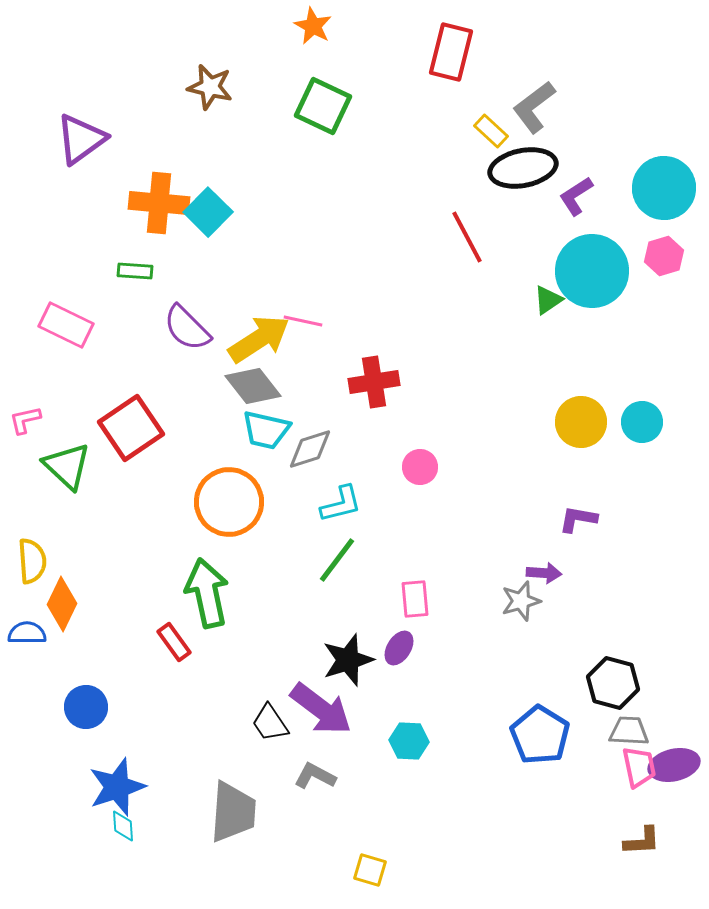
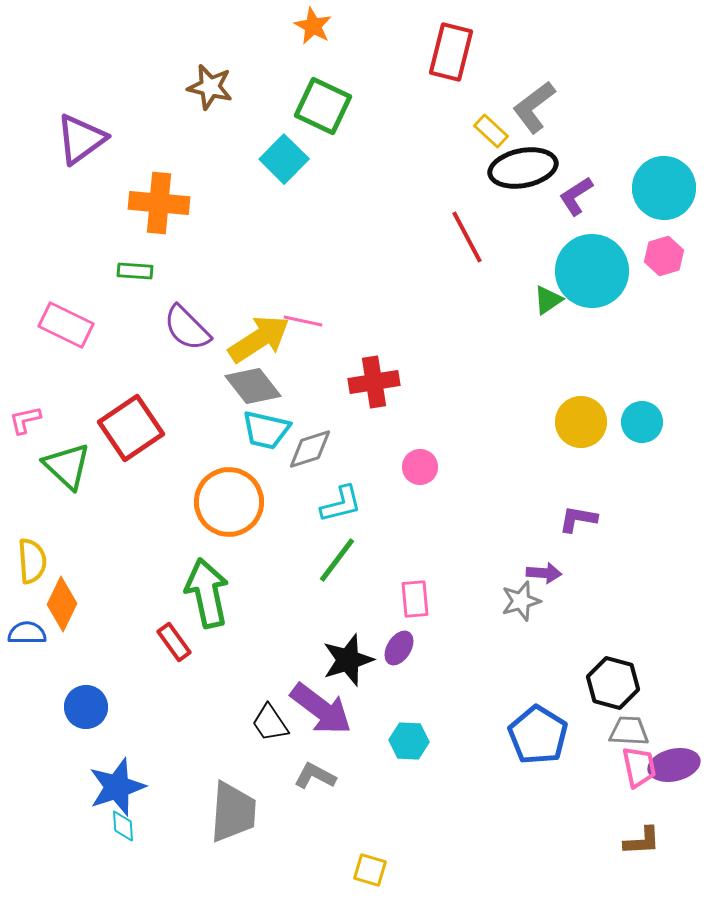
cyan square at (208, 212): moved 76 px right, 53 px up
blue pentagon at (540, 735): moved 2 px left
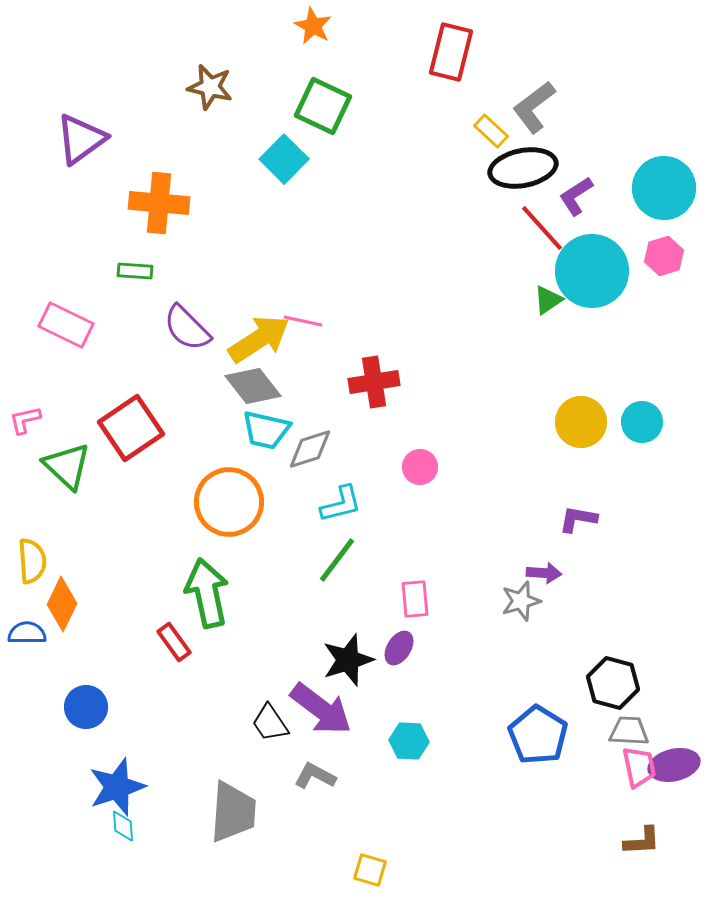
red line at (467, 237): moved 75 px right, 9 px up; rotated 14 degrees counterclockwise
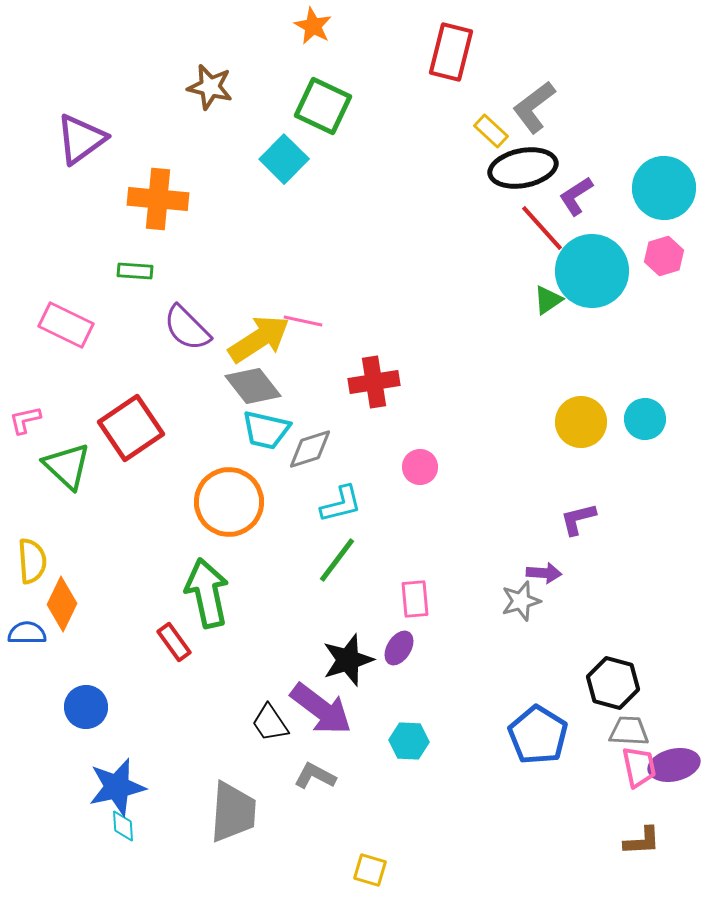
orange cross at (159, 203): moved 1 px left, 4 px up
cyan circle at (642, 422): moved 3 px right, 3 px up
purple L-shape at (578, 519): rotated 24 degrees counterclockwise
blue star at (117, 787): rotated 6 degrees clockwise
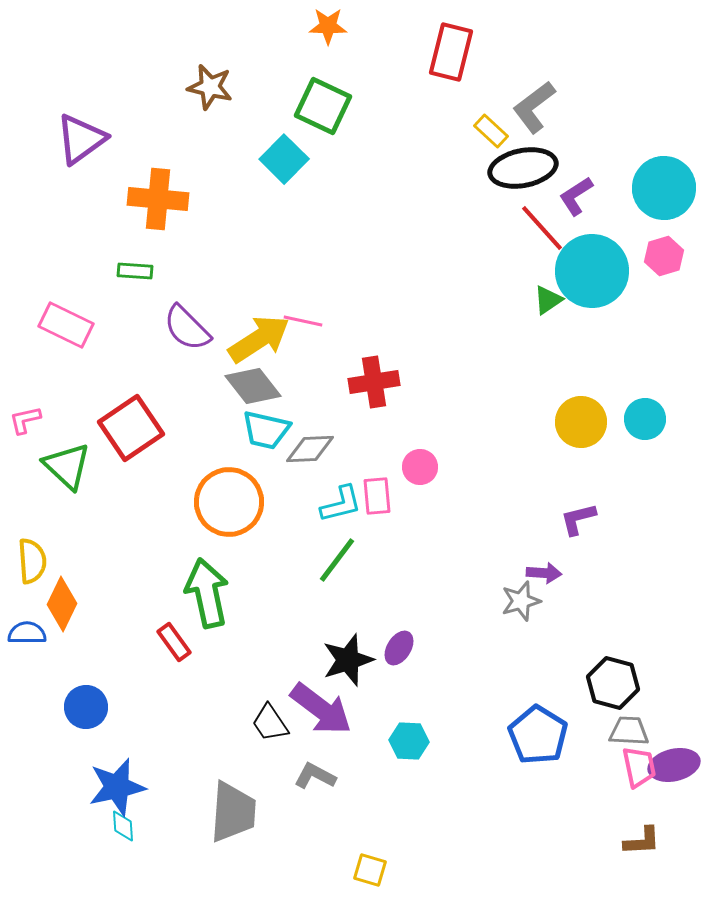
orange star at (313, 26): moved 15 px right; rotated 27 degrees counterclockwise
gray diamond at (310, 449): rotated 15 degrees clockwise
pink rectangle at (415, 599): moved 38 px left, 103 px up
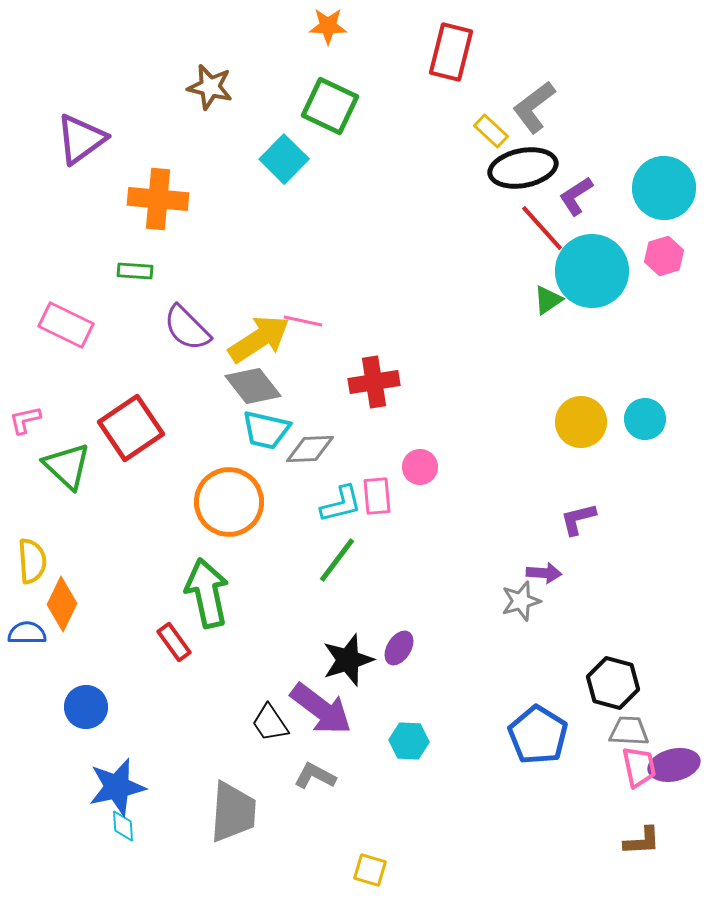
green square at (323, 106): moved 7 px right
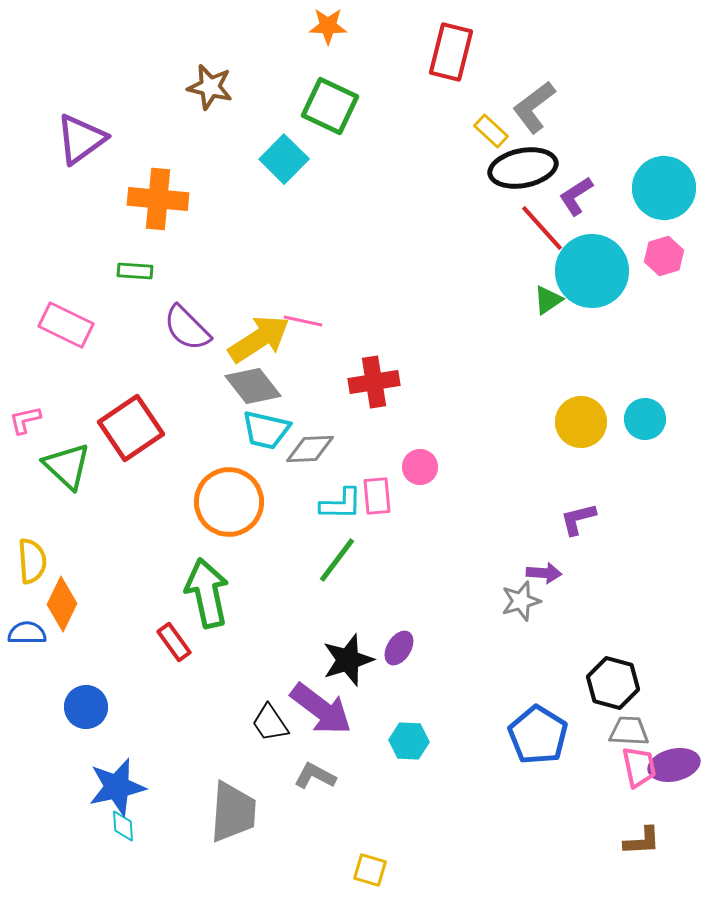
cyan L-shape at (341, 504): rotated 15 degrees clockwise
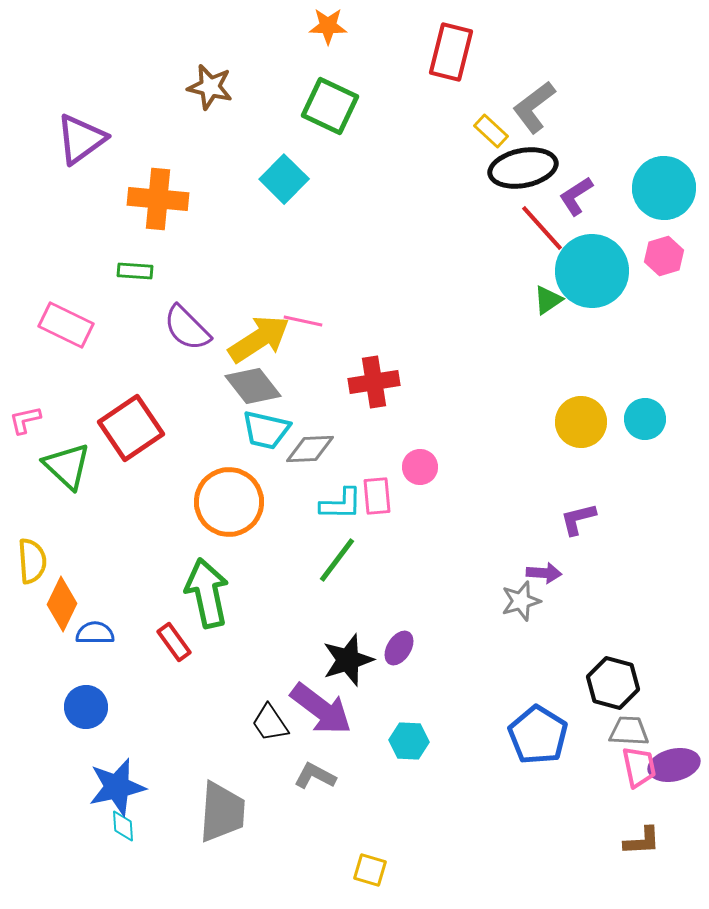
cyan square at (284, 159): moved 20 px down
blue semicircle at (27, 633): moved 68 px right
gray trapezoid at (233, 812): moved 11 px left
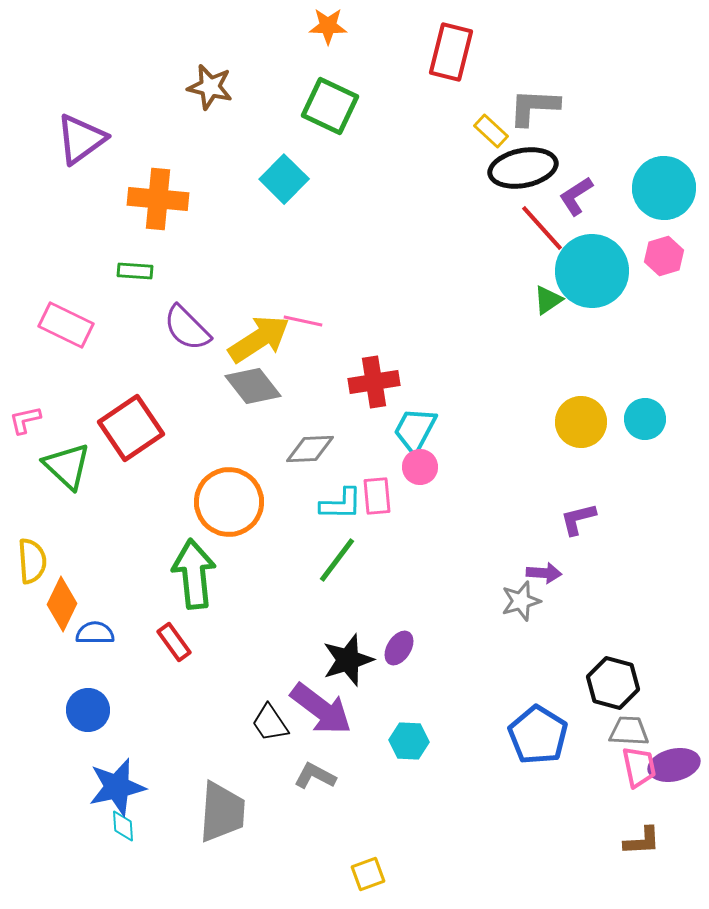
gray L-shape at (534, 107): rotated 40 degrees clockwise
cyan trapezoid at (266, 430): moved 149 px right; rotated 105 degrees clockwise
green arrow at (207, 593): moved 13 px left, 19 px up; rotated 6 degrees clockwise
blue circle at (86, 707): moved 2 px right, 3 px down
yellow square at (370, 870): moved 2 px left, 4 px down; rotated 36 degrees counterclockwise
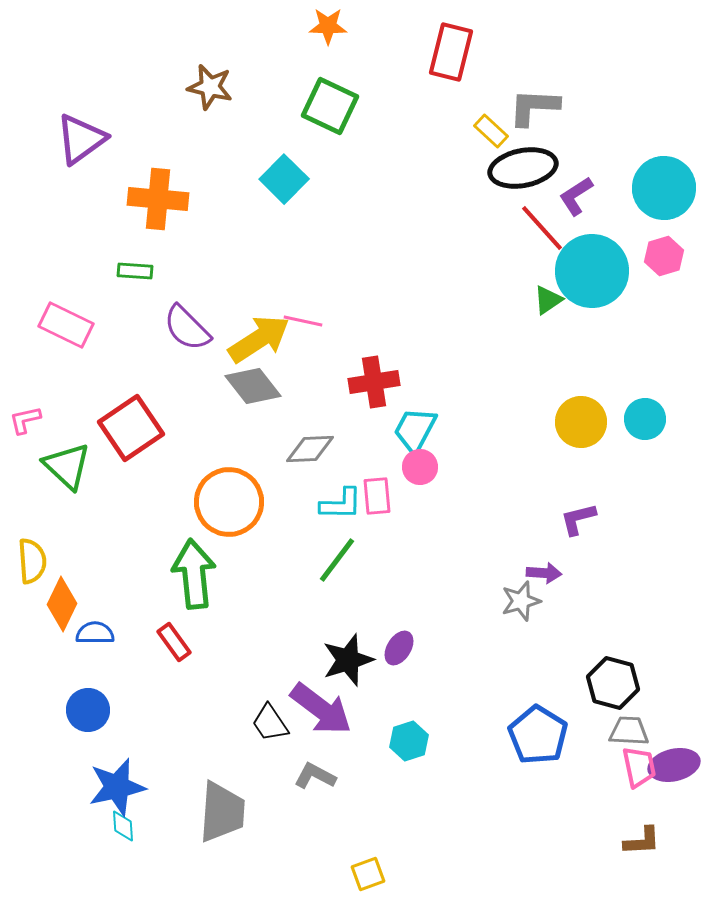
cyan hexagon at (409, 741): rotated 21 degrees counterclockwise
